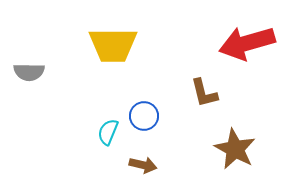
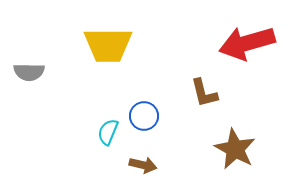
yellow trapezoid: moved 5 px left
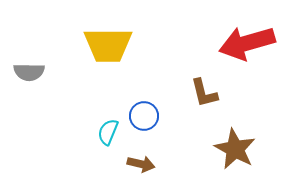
brown arrow: moved 2 px left, 1 px up
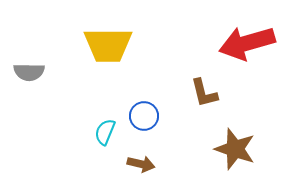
cyan semicircle: moved 3 px left
brown star: rotated 9 degrees counterclockwise
